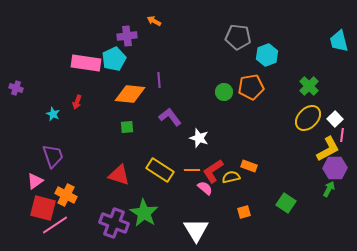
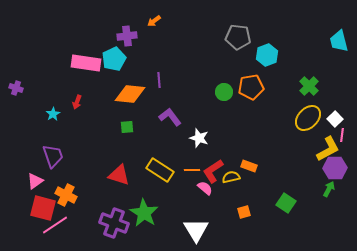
orange arrow at (154, 21): rotated 64 degrees counterclockwise
cyan star at (53, 114): rotated 16 degrees clockwise
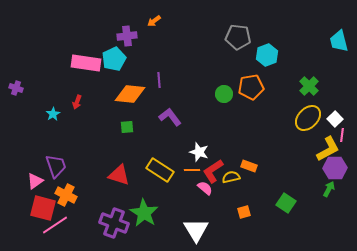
green circle at (224, 92): moved 2 px down
white star at (199, 138): moved 14 px down
purple trapezoid at (53, 156): moved 3 px right, 10 px down
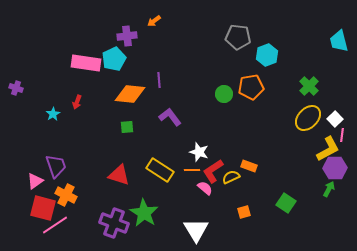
yellow semicircle at (231, 177): rotated 12 degrees counterclockwise
